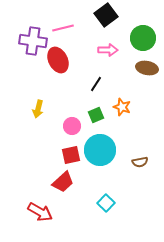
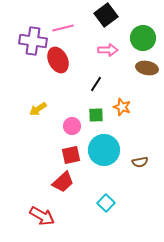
yellow arrow: rotated 42 degrees clockwise
green square: rotated 21 degrees clockwise
cyan circle: moved 4 px right
red arrow: moved 2 px right, 4 px down
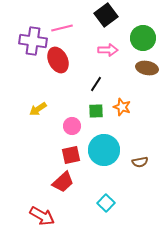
pink line: moved 1 px left
green square: moved 4 px up
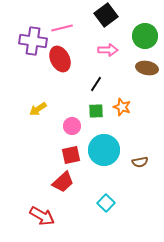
green circle: moved 2 px right, 2 px up
red ellipse: moved 2 px right, 1 px up
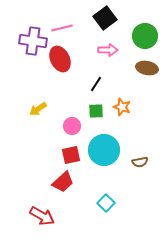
black square: moved 1 px left, 3 px down
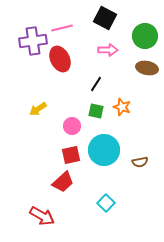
black square: rotated 25 degrees counterclockwise
purple cross: rotated 16 degrees counterclockwise
green square: rotated 14 degrees clockwise
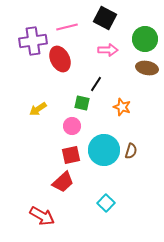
pink line: moved 5 px right, 1 px up
green circle: moved 3 px down
green square: moved 14 px left, 8 px up
brown semicircle: moved 9 px left, 11 px up; rotated 63 degrees counterclockwise
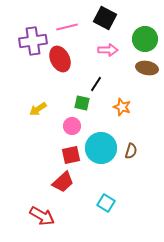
cyan circle: moved 3 px left, 2 px up
cyan square: rotated 12 degrees counterclockwise
